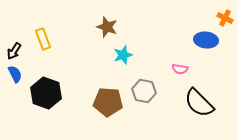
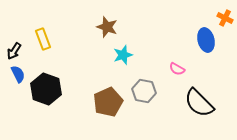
blue ellipse: rotated 70 degrees clockwise
pink semicircle: moved 3 px left; rotated 21 degrees clockwise
blue semicircle: moved 3 px right
black hexagon: moved 4 px up
brown pentagon: rotated 28 degrees counterclockwise
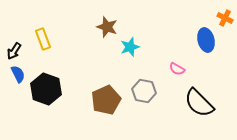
cyan star: moved 7 px right, 8 px up
brown pentagon: moved 2 px left, 2 px up
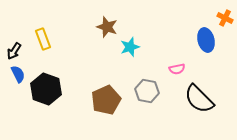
pink semicircle: rotated 42 degrees counterclockwise
gray hexagon: moved 3 px right
black semicircle: moved 4 px up
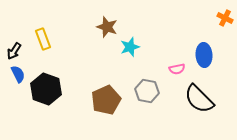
blue ellipse: moved 2 px left, 15 px down; rotated 10 degrees clockwise
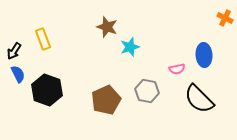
black hexagon: moved 1 px right, 1 px down
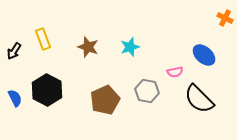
brown star: moved 19 px left, 20 px down
blue ellipse: rotated 45 degrees counterclockwise
pink semicircle: moved 2 px left, 3 px down
blue semicircle: moved 3 px left, 24 px down
black hexagon: rotated 8 degrees clockwise
brown pentagon: moved 1 px left
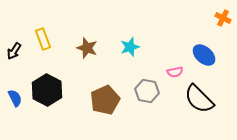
orange cross: moved 2 px left
brown star: moved 1 px left, 1 px down
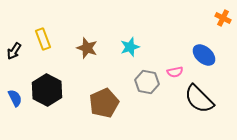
gray hexagon: moved 9 px up
brown pentagon: moved 1 px left, 3 px down
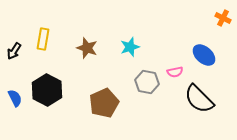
yellow rectangle: rotated 30 degrees clockwise
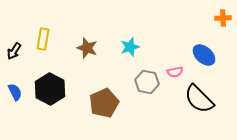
orange cross: rotated 28 degrees counterclockwise
black hexagon: moved 3 px right, 1 px up
blue semicircle: moved 6 px up
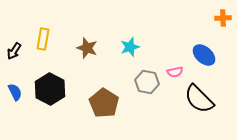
brown pentagon: rotated 16 degrees counterclockwise
